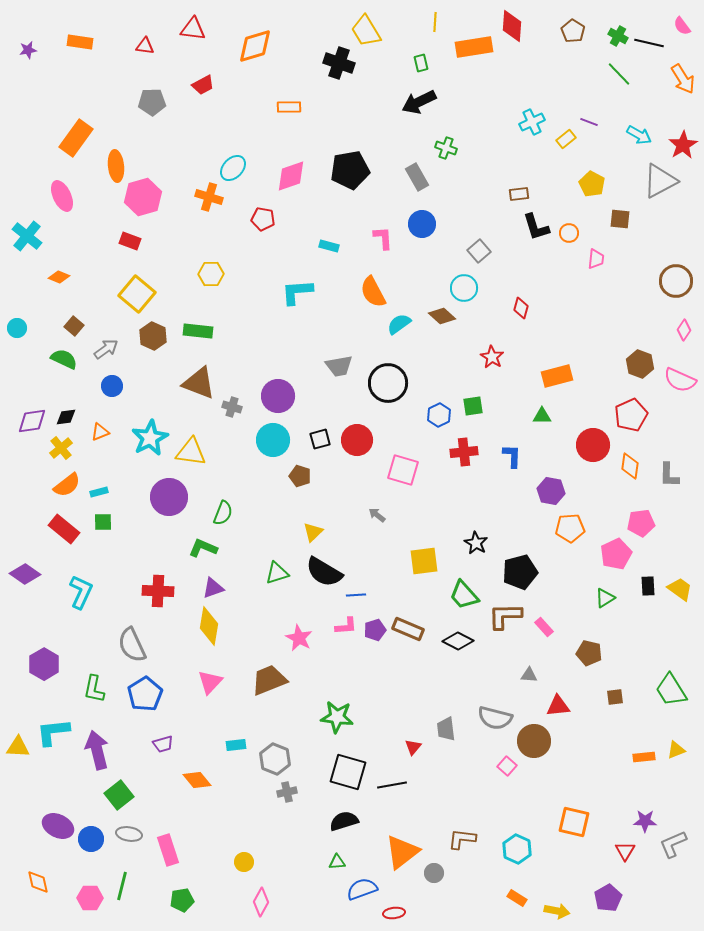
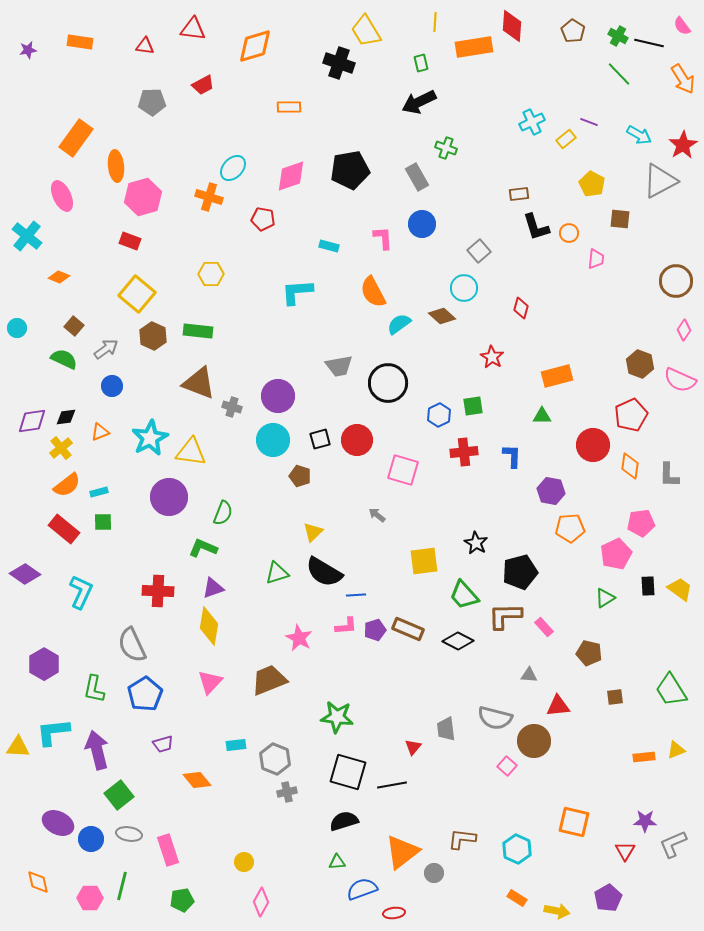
purple ellipse at (58, 826): moved 3 px up
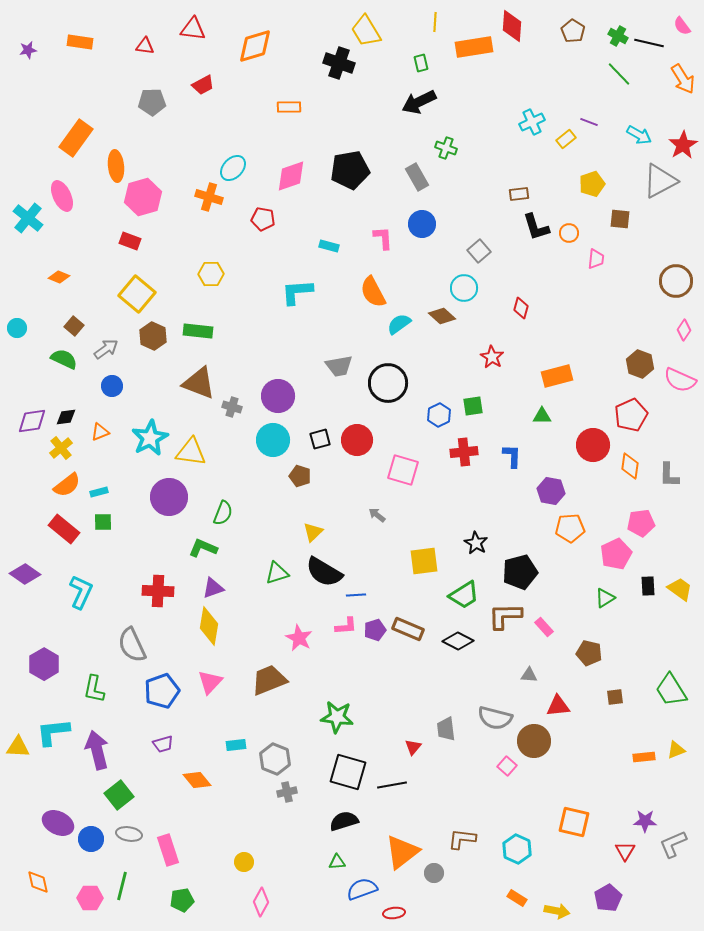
yellow pentagon at (592, 184): rotated 25 degrees clockwise
cyan cross at (27, 236): moved 1 px right, 18 px up
green trapezoid at (464, 595): rotated 80 degrees counterclockwise
blue pentagon at (145, 694): moved 17 px right, 3 px up; rotated 12 degrees clockwise
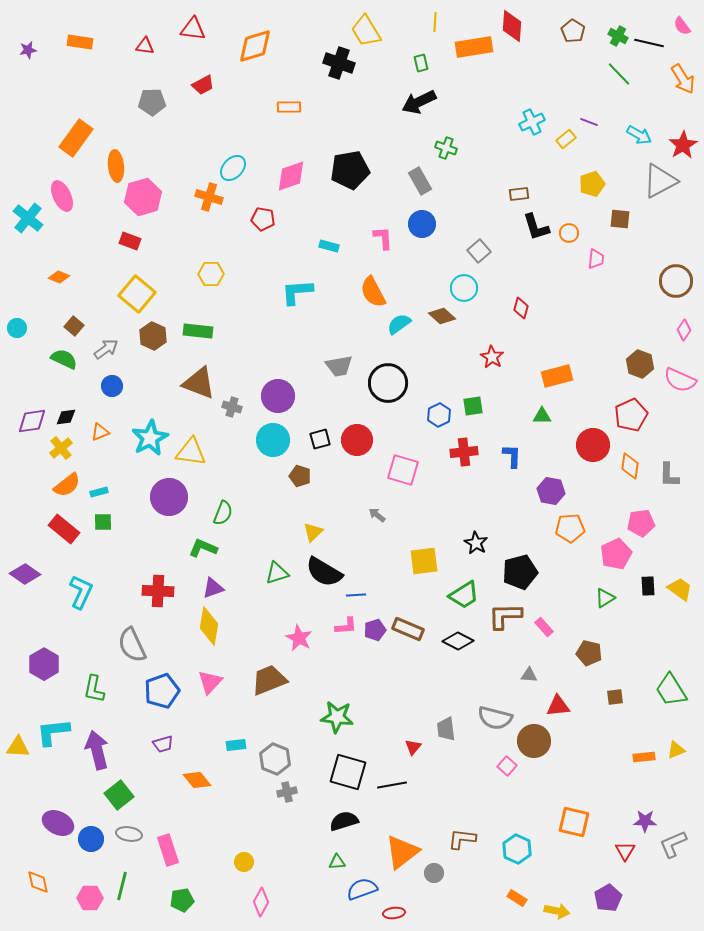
gray rectangle at (417, 177): moved 3 px right, 4 px down
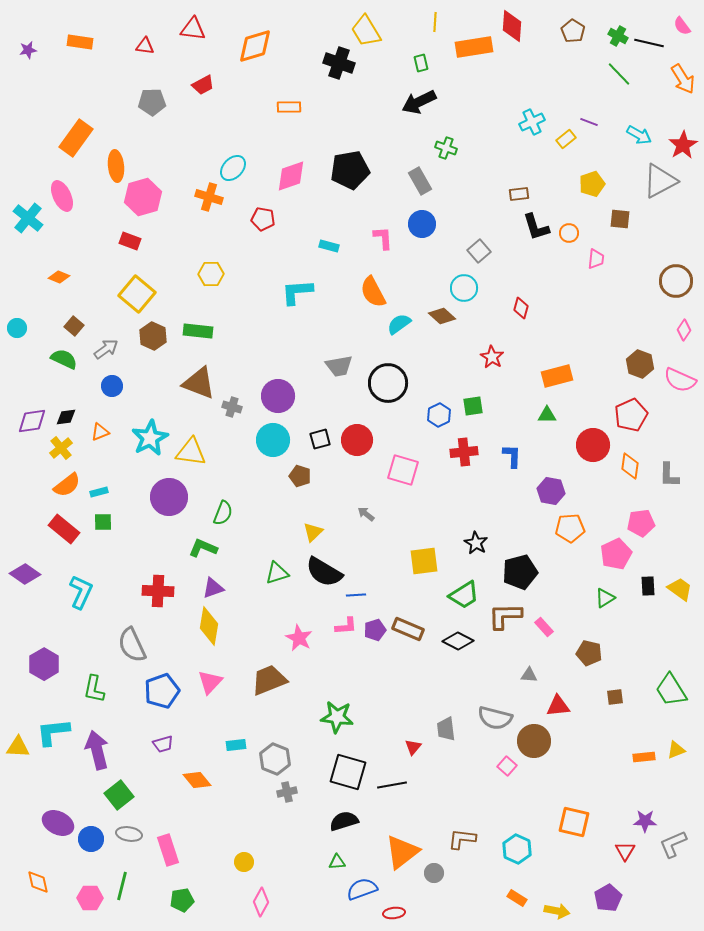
green triangle at (542, 416): moved 5 px right, 1 px up
gray arrow at (377, 515): moved 11 px left, 1 px up
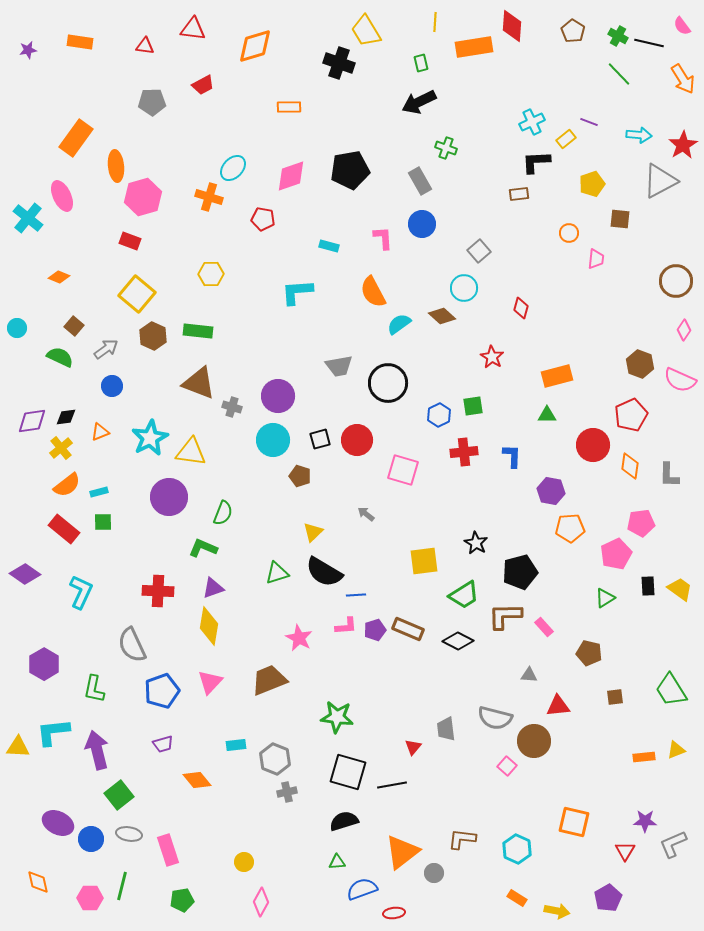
cyan arrow at (639, 135): rotated 25 degrees counterclockwise
black L-shape at (536, 227): moved 65 px up; rotated 104 degrees clockwise
green semicircle at (64, 359): moved 4 px left, 2 px up
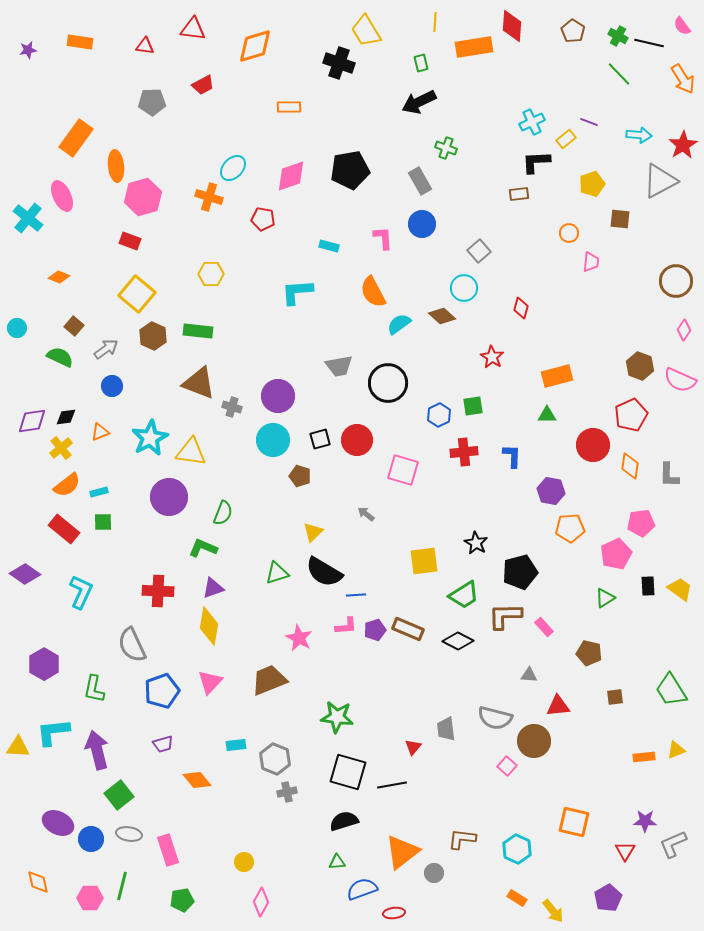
pink trapezoid at (596, 259): moved 5 px left, 3 px down
brown hexagon at (640, 364): moved 2 px down
yellow arrow at (557, 911): moved 4 px left; rotated 40 degrees clockwise
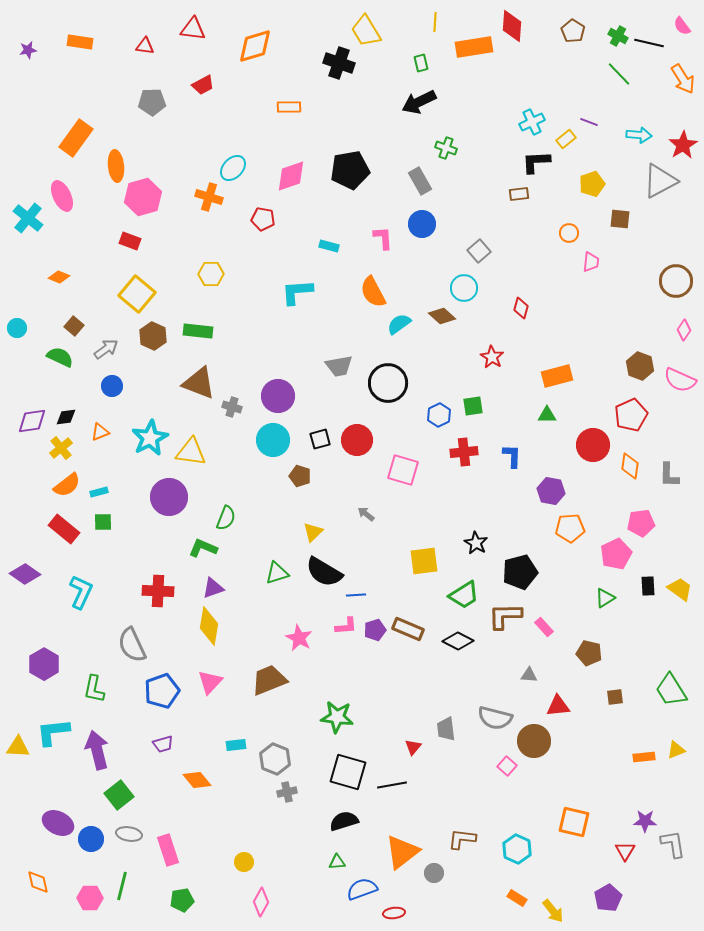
green semicircle at (223, 513): moved 3 px right, 5 px down
gray L-shape at (673, 844): rotated 104 degrees clockwise
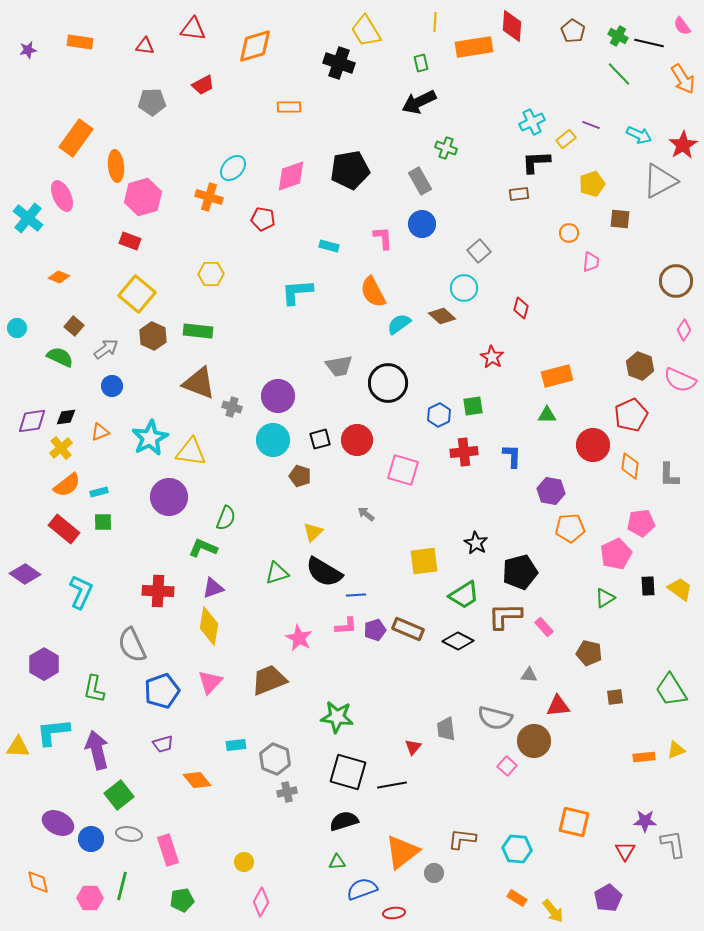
purple line at (589, 122): moved 2 px right, 3 px down
cyan arrow at (639, 135): rotated 20 degrees clockwise
cyan hexagon at (517, 849): rotated 20 degrees counterclockwise
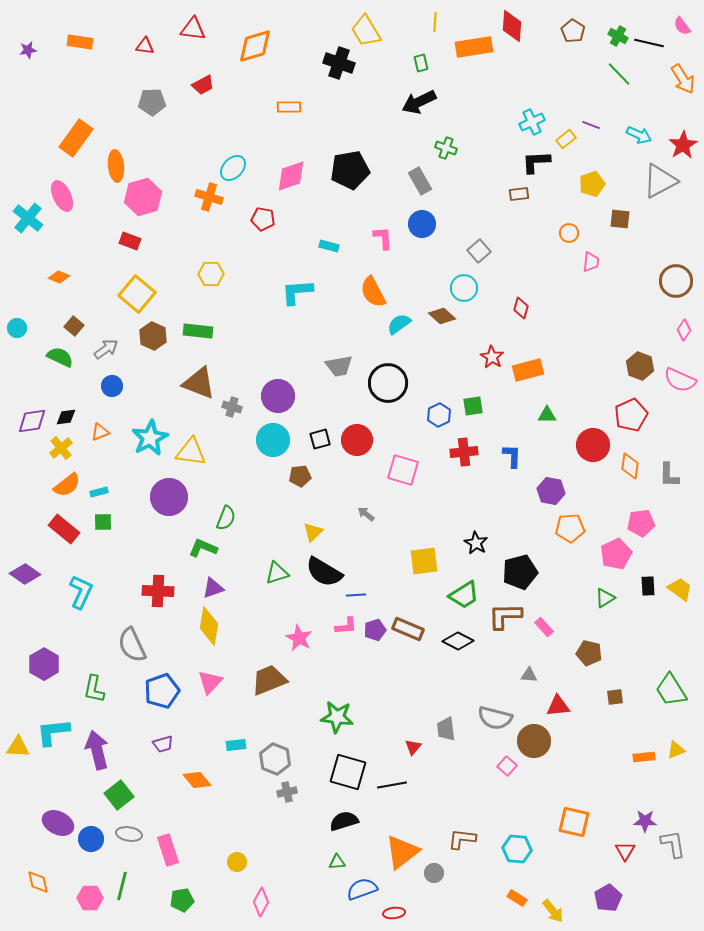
orange rectangle at (557, 376): moved 29 px left, 6 px up
brown pentagon at (300, 476): rotated 25 degrees counterclockwise
yellow circle at (244, 862): moved 7 px left
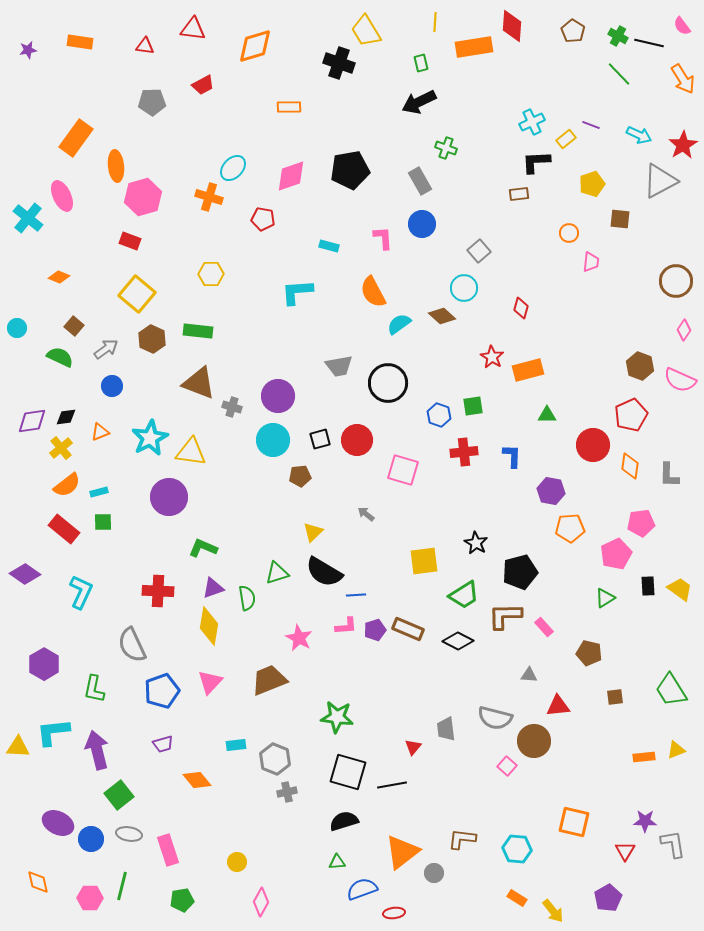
brown hexagon at (153, 336): moved 1 px left, 3 px down
blue hexagon at (439, 415): rotated 15 degrees counterclockwise
green semicircle at (226, 518): moved 21 px right, 80 px down; rotated 30 degrees counterclockwise
